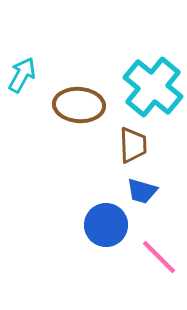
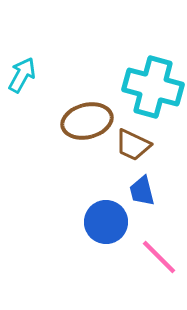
cyan cross: rotated 24 degrees counterclockwise
brown ellipse: moved 8 px right, 16 px down; rotated 18 degrees counterclockwise
brown trapezoid: rotated 117 degrees clockwise
blue trapezoid: rotated 60 degrees clockwise
blue circle: moved 3 px up
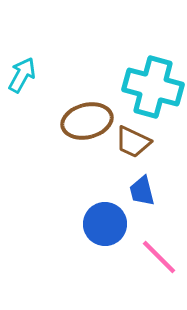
brown trapezoid: moved 3 px up
blue circle: moved 1 px left, 2 px down
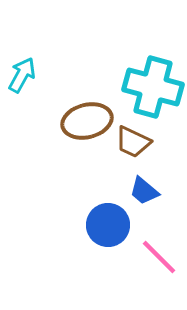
blue trapezoid: moved 2 px right; rotated 36 degrees counterclockwise
blue circle: moved 3 px right, 1 px down
